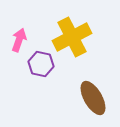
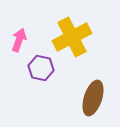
purple hexagon: moved 4 px down
brown ellipse: rotated 48 degrees clockwise
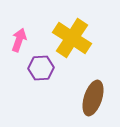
yellow cross: moved 1 px down; rotated 30 degrees counterclockwise
purple hexagon: rotated 15 degrees counterclockwise
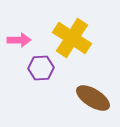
pink arrow: rotated 70 degrees clockwise
brown ellipse: rotated 76 degrees counterclockwise
